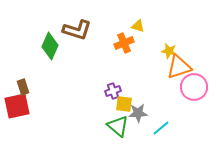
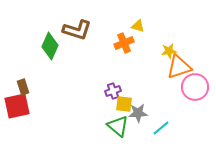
yellow star: rotated 21 degrees counterclockwise
pink circle: moved 1 px right
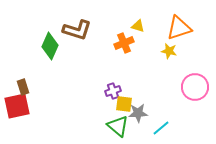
yellow star: rotated 21 degrees clockwise
orange triangle: moved 39 px up
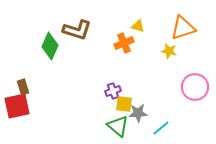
orange triangle: moved 4 px right
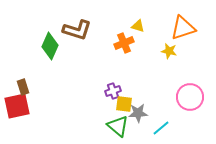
pink circle: moved 5 px left, 10 px down
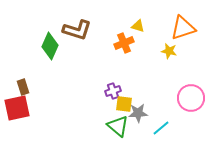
pink circle: moved 1 px right, 1 px down
red square: moved 2 px down
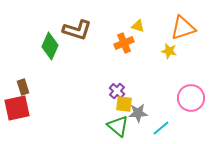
purple cross: moved 4 px right; rotated 28 degrees counterclockwise
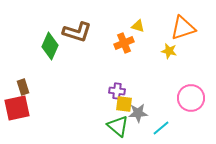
brown L-shape: moved 2 px down
purple cross: rotated 35 degrees counterclockwise
